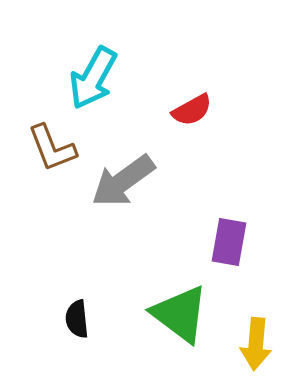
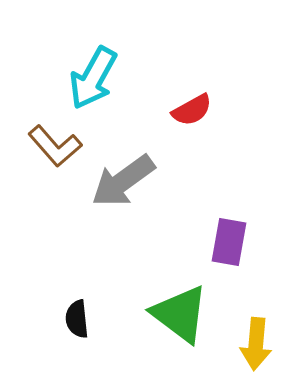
brown L-shape: moved 3 px right, 2 px up; rotated 20 degrees counterclockwise
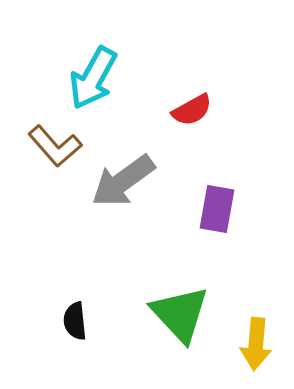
purple rectangle: moved 12 px left, 33 px up
green triangle: rotated 10 degrees clockwise
black semicircle: moved 2 px left, 2 px down
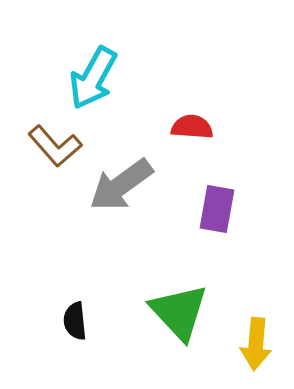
red semicircle: moved 17 px down; rotated 147 degrees counterclockwise
gray arrow: moved 2 px left, 4 px down
green triangle: moved 1 px left, 2 px up
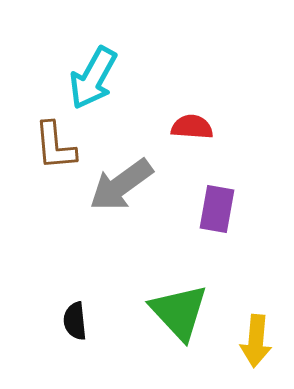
brown L-shape: rotated 36 degrees clockwise
yellow arrow: moved 3 px up
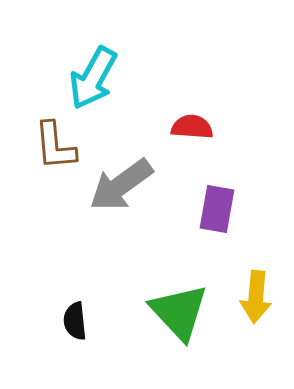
yellow arrow: moved 44 px up
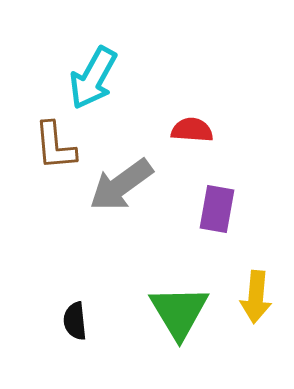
red semicircle: moved 3 px down
green triangle: rotated 12 degrees clockwise
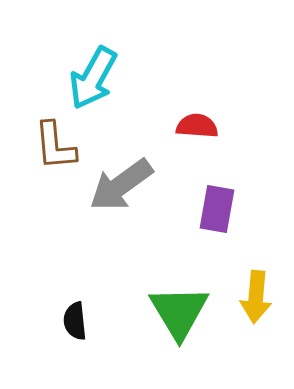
red semicircle: moved 5 px right, 4 px up
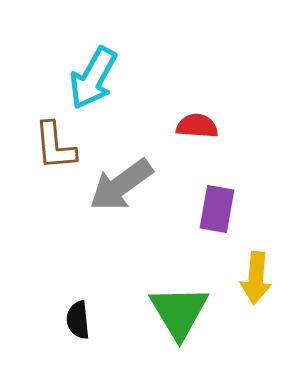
yellow arrow: moved 19 px up
black semicircle: moved 3 px right, 1 px up
